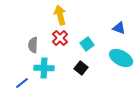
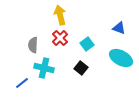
cyan cross: rotated 12 degrees clockwise
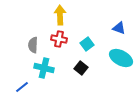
yellow arrow: rotated 12 degrees clockwise
red cross: moved 1 px left, 1 px down; rotated 35 degrees counterclockwise
blue line: moved 4 px down
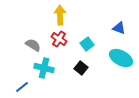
red cross: rotated 21 degrees clockwise
gray semicircle: rotated 119 degrees clockwise
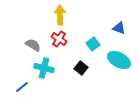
cyan square: moved 6 px right
cyan ellipse: moved 2 px left, 2 px down
